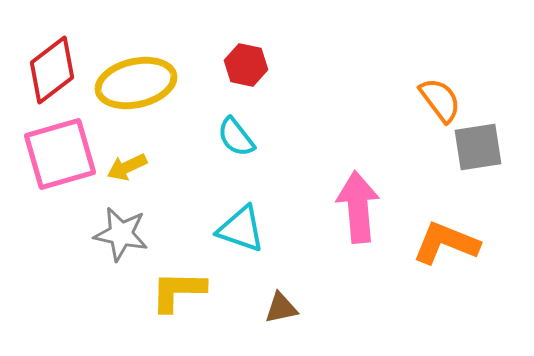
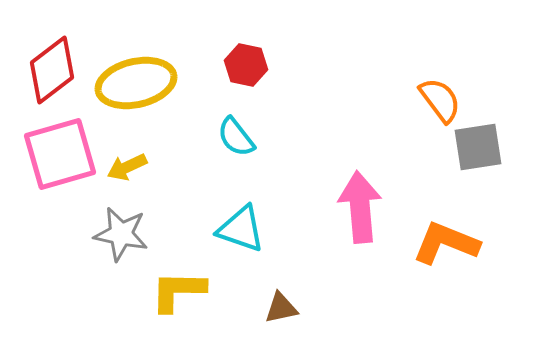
pink arrow: moved 2 px right
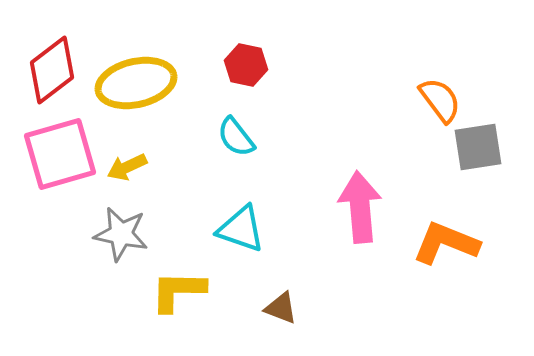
brown triangle: rotated 33 degrees clockwise
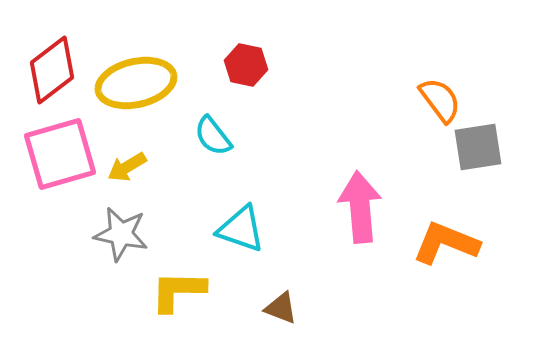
cyan semicircle: moved 23 px left, 1 px up
yellow arrow: rotated 6 degrees counterclockwise
